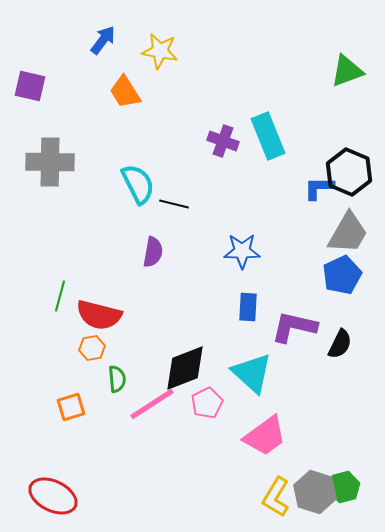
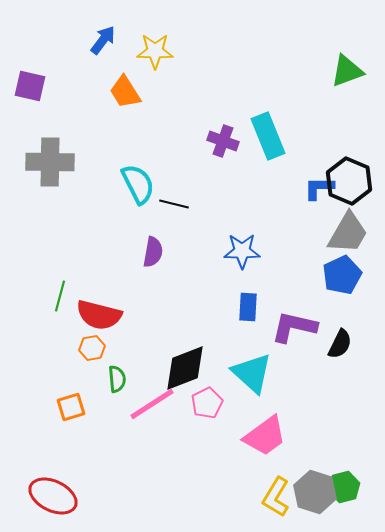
yellow star: moved 5 px left; rotated 9 degrees counterclockwise
black hexagon: moved 9 px down
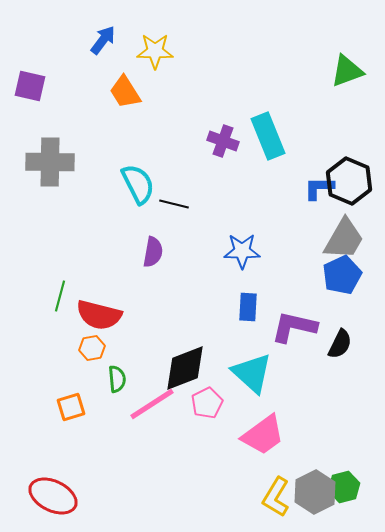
gray trapezoid: moved 4 px left, 6 px down
pink trapezoid: moved 2 px left, 1 px up
gray hexagon: rotated 15 degrees clockwise
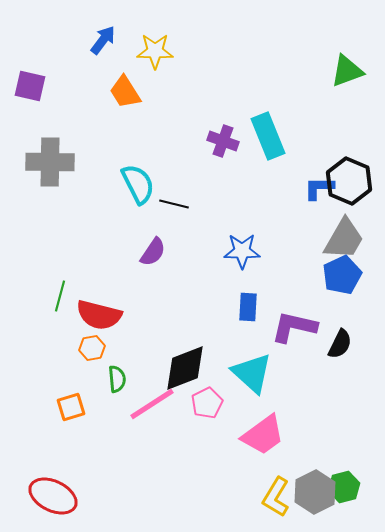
purple semicircle: rotated 24 degrees clockwise
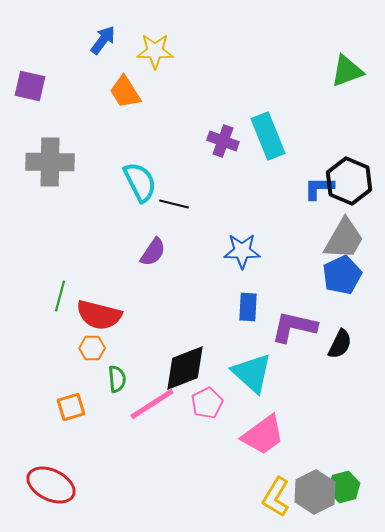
cyan semicircle: moved 2 px right, 2 px up
orange hexagon: rotated 10 degrees clockwise
red ellipse: moved 2 px left, 11 px up
